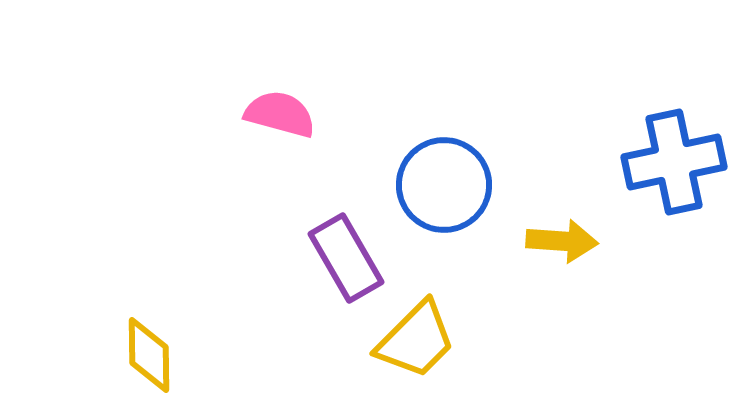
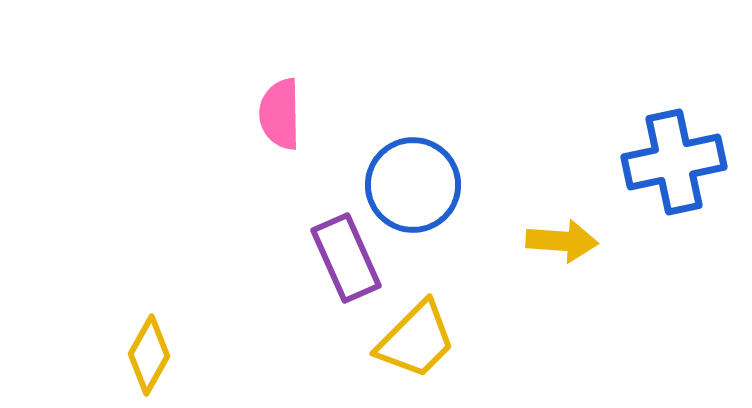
pink semicircle: rotated 106 degrees counterclockwise
blue circle: moved 31 px left
purple rectangle: rotated 6 degrees clockwise
yellow diamond: rotated 30 degrees clockwise
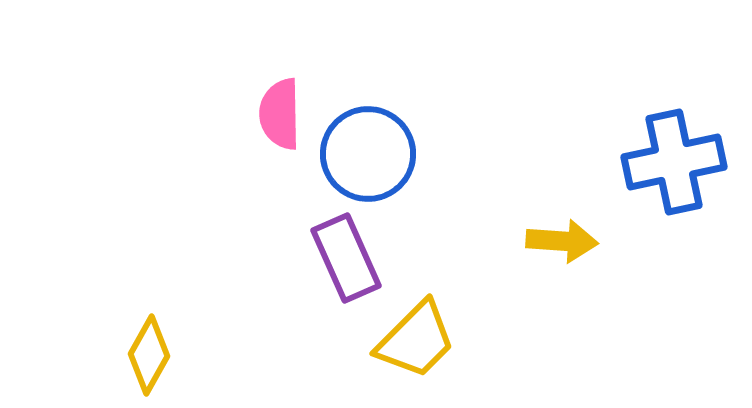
blue circle: moved 45 px left, 31 px up
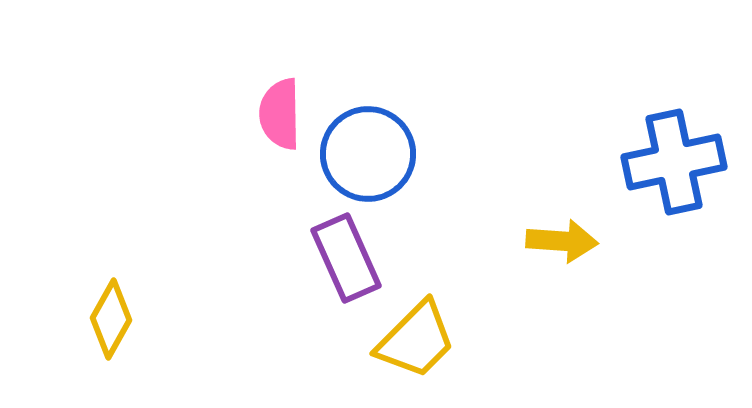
yellow diamond: moved 38 px left, 36 px up
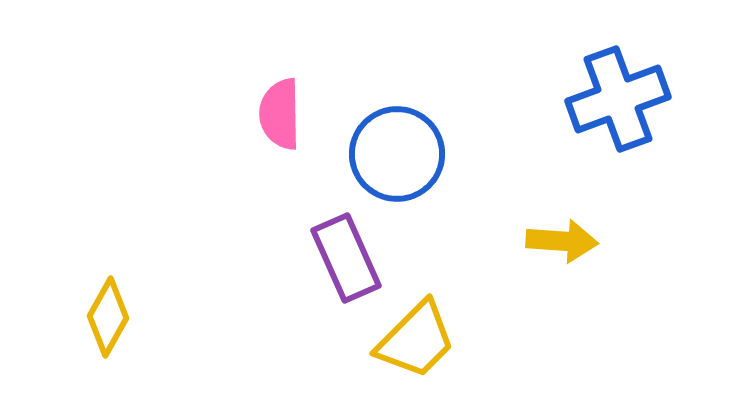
blue circle: moved 29 px right
blue cross: moved 56 px left, 63 px up; rotated 8 degrees counterclockwise
yellow diamond: moved 3 px left, 2 px up
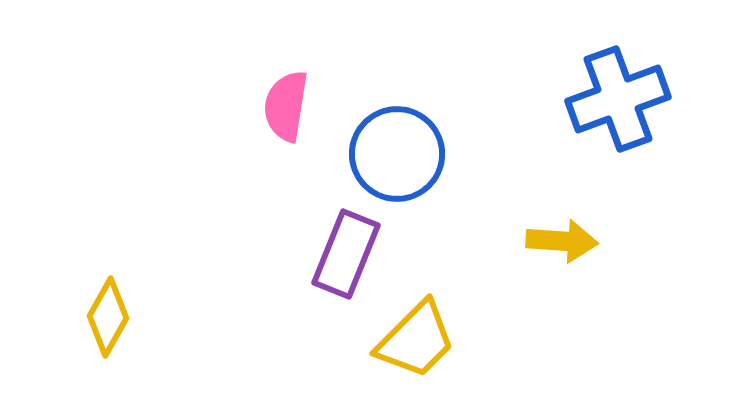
pink semicircle: moved 6 px right, 8 px up; rotated 10 degrees clockwise
purple rectangle: moved 4 px up; rotated 46 degrees clockwise
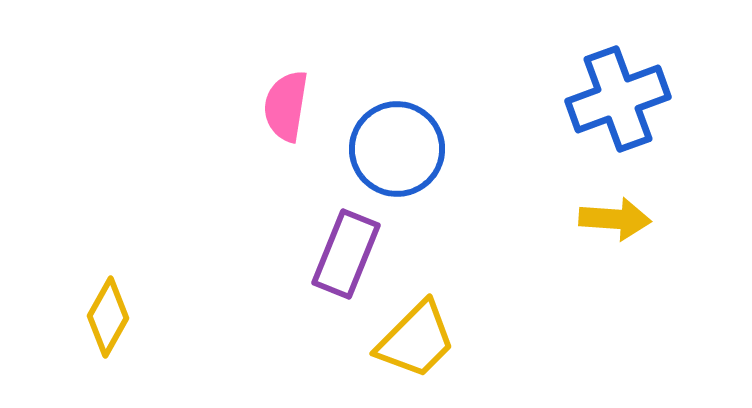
blue circle: moved 5 px up
yellow arrow: moved 53 px right, 22 px up
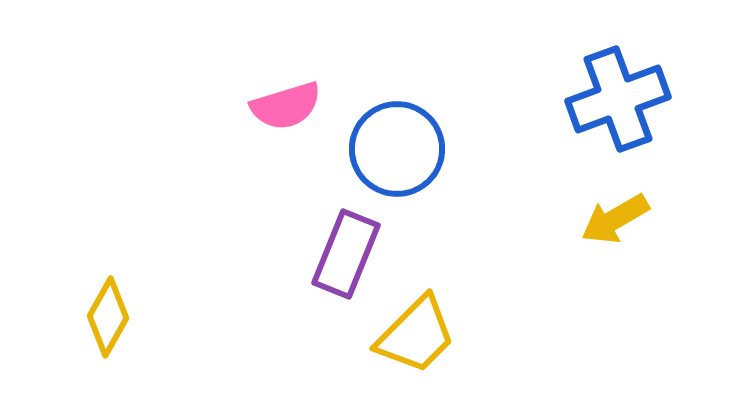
pink semicircle: rotated 116 degrees counterclockwise
yellow arrow: rotated 146 degrees clockwise
yellow trapezoid: moved 5 px up
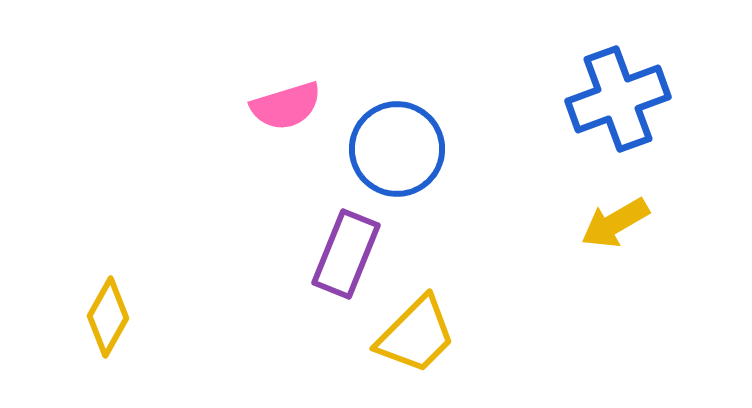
yellow arrow: moved 4 px down
